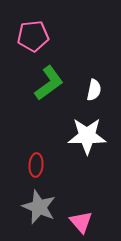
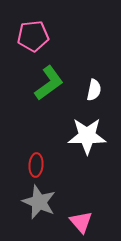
gray star: moved 5 px up
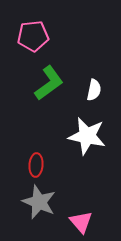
white star: rotated 12 degrees clockwise
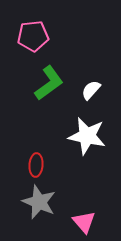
white semicircle: moved 3 px left; rotated 150 degrees counterclockwise
pink triangle: moved 3 px right
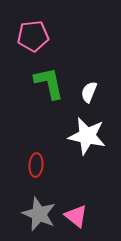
green L-shape: rotated 66 degrees counterclockwise
white semicircle: moved 2 px left, 2 px down; rotated 20 degrees counterclockwise
gray star: moved 12 px down
pink triangle: moved 8 px left, 6 px up; rotated 10 degrees counterclockwise
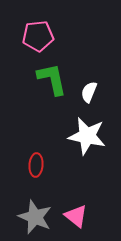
pink pentagon: moved 5 px right
green L-shape: moved 3 px right, 4 px up
gray star: moved 4 px left, 3 px down
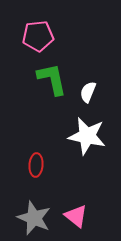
white semicircle: moved 1 px left
gray star: moved 1 px left, 1 px down
